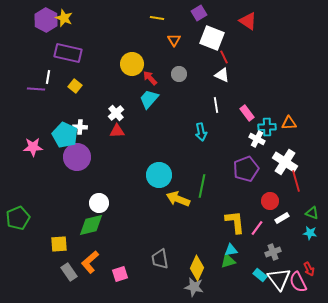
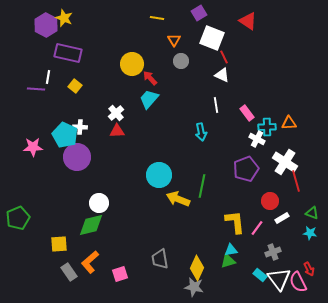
purple hexagon at (46, 20): moved 5 px down
gray circle at (179, 74): moved 2 px right, 13 px up
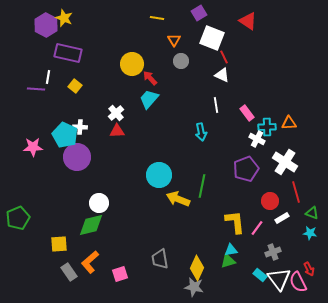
red line at (296, 181): moved 11 px down
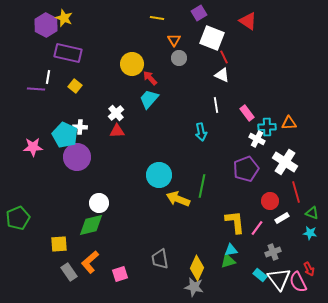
gray circle at (181, 61): moved 2 px left, 3 px up
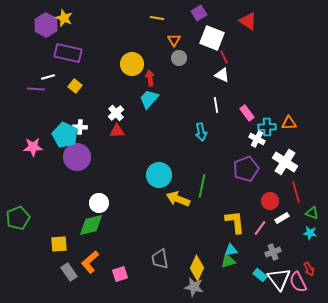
white line at (48, 77): rotated 64 degrees clockwise
red arrow at (150, 78): rotated 35 degrees clockwise
pink line at (257, 228): moved 3 px right
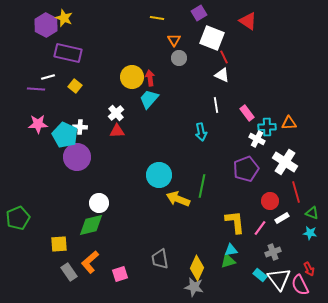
yellow circle at (132, 64): moved 13 px down
pink star at (33, 147): moved 5 px right, 23 px up
pink semicircle at (298, 282): moved 2 px right, 3 px down
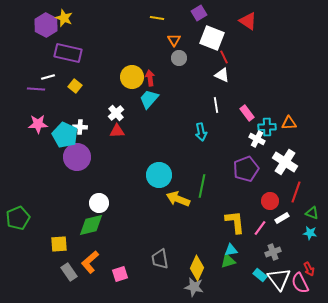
red line at (296, 192): rotated 35 degrees clockwise
pink semicircle at (300, 285): moved 2 px up
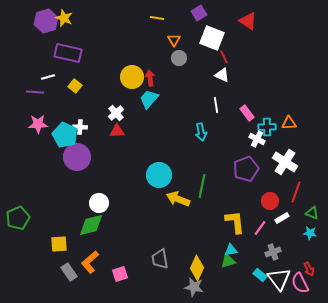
purple hexagon at (46, 25): moved 4 px up; rotated 15 degrees clockwise
purple line at (36, 89): moved 1 px left, 3 px down
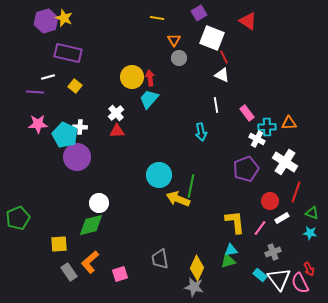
green line at (202, 186): moved 11 px left
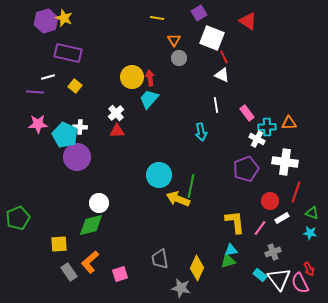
white cross at (285, 162): rotated 25 degrees counterclockwise
gray star at (194, 287): moved 13 px left, 1 px down
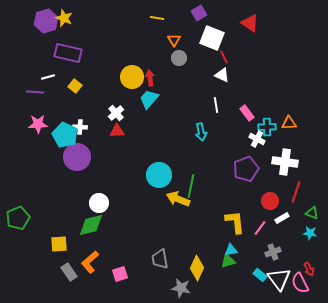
red triangle at (248, 21): moved 2 px right, 2 px down
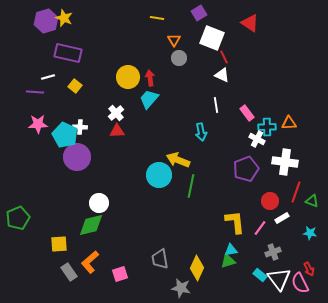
yellow circle at (132, 77): moved 4 px left
yellow arrow at (178, 199): moved 39 px up
green triangle at (312, 213): moved 12 px up
